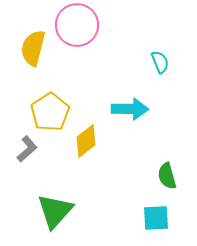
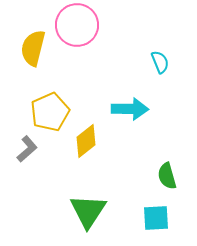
yellow pentagon: rotated 9 degrees clockwise
green triangle: moved 33 px right; rotated 9 degrees counterclockwise
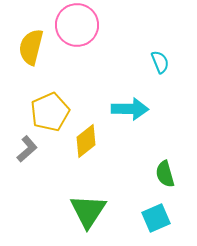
yellow semicircle: moved 2 px left, 1 px up
green semicircle: moved 2 px left, 2 px up
cyan square: rotated 20 degrees counterclockwise
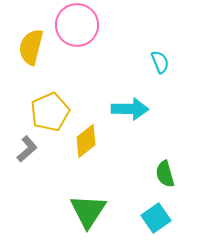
cyan square: rotated 12 degrees counterclockwise
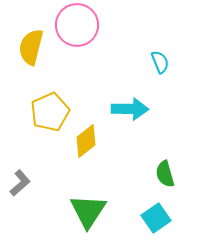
gray L-shape: moved 7 px left, 34 px down
